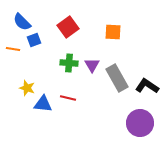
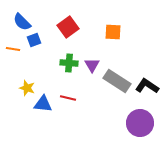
gray rectangle: moved 3 px down; rotated 28 degrees counterclockwise
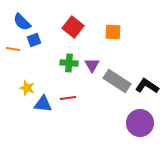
red square: moved 5 px right; rotated 15 degrees counterclockwise
red line: rotated 21 degrees counterclockwise
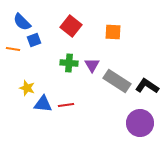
red square: moved 2 px left, 1 px up
red line: moved 2 px left, 7 px down
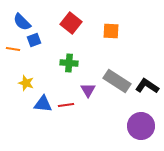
red square: moved 3 px up
orange square: moved 2 px left, 1 px up
purple triangle: moved 4 px left, 25 px down
yellow star: moved 1 px left, 5 px up
purple circle: moved 1 px right, 3 px down
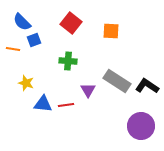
green cross: moved 1 px left, 2 px up
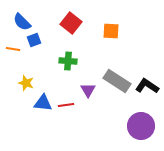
blue triangle: moved 1 px up
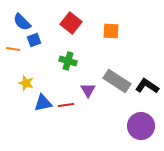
green cross: rotated 12 degrees clockwise
blue triangle: rotated 18 degrees counterclockwise
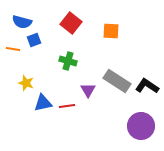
blue semicircle: rotated 30 degrees counterclockwise
red line: moved 1 px right, 1 px down
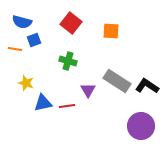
orange line: moved 2 px right
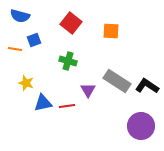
blue semicircle: moved 2 px left, 6 px up
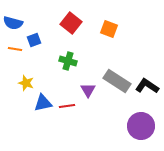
blue semicircle: moved 7 px left, 7 px down
orange square: moved 2 px left, 2 px up; rotated 18 degrees clockwise
